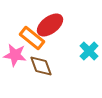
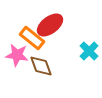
pink star: moved 2 px right
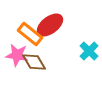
orange rectangle: moved 2 px left, 4 px up
brown diamond: moved 7 px left, 4 px up; rotated 10 degrees counterclockwise
